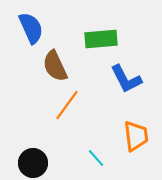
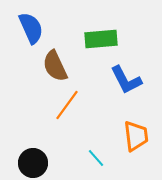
blue L-shape: moved 1 px down
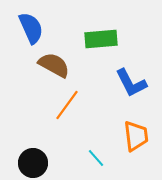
brown semicircle: moved 1 px left, 1 px up; rotated 144 degrees clockwise
blue L-shape: moved 5 px right, 3 px down
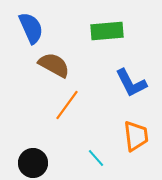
green rectangle: moved 6 px right, 8 px up
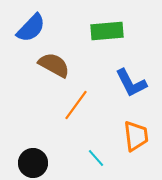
blue semicircle: rotated 68 degrees clockwise
orange line: moved 9 px right
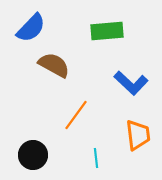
blue L-shape: rotated 20 degrees counterclockwise
orange line: moved 10 px down
orange trapezoid: moved 2 px right, 1 px up
cyan line: rotated 36 degrees clockwise
black circle: moved 8 px up
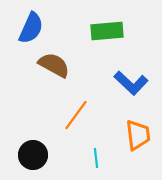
blue semicircle: rotated 20 degrees counterclockwise
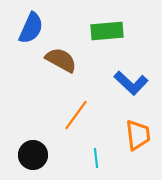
brown semicircle: moved 7 px right, 5 px up
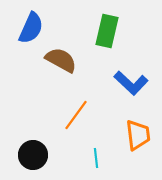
green rectangle: rotated 72 degrees counterclockwise
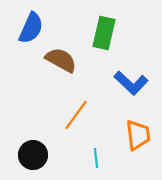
green rectangle: moved 3 px left, 2 px down
